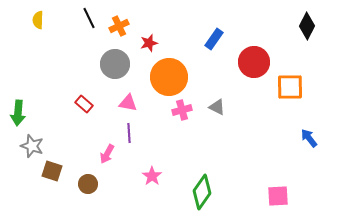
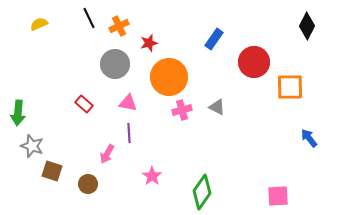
yellow semicircle: moved 1 px right, 4 px down; rotated 66 degrees clockwise
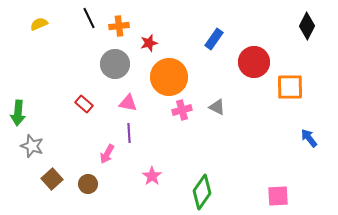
orange cross: rotated 18 degrees clockwise
brown square: moved 8 px down; rotated 30 degrees clockwise
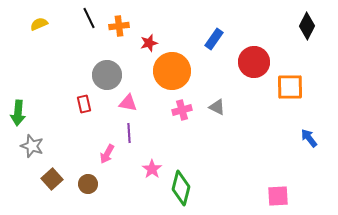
gray circle: moved 8 px left, 11 px down
orange circle: moved 3 px right, 6 px up
red rectangle: rotated 36 degrees clockwise
pink star: moved 7 px up
green diamond: moved 21 px left, 4 px up; rotated 20 degrees counterclockwise
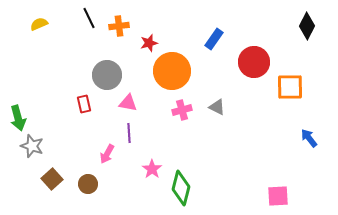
green arrow: moved 5 px down; rotated 20 degrees counterclockwise
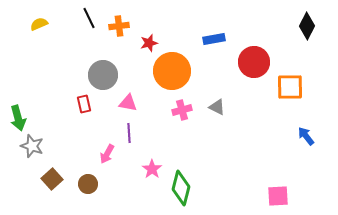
blue rectangle: rotated 45 degrees clockwise
gray circle: moved 4 px left
blue arrow: moved 3 px left, 2 px up
